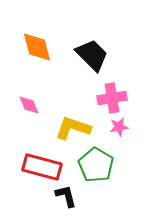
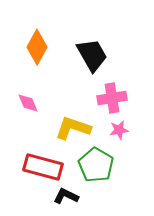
orange diamond: rotated 44 degrees clockwise
black trapezoid: rotated 15 degrees clockwise
pink diamond: moved 1 px left, 2 px up
pink star: moved 3 px down
red rectangle: moved 1 px right
black L-shape: rotated 50 degrees counterclockwise
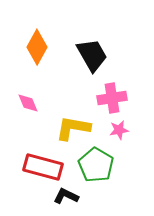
yellow L-shape: rotated 9 degrees counterclockwise
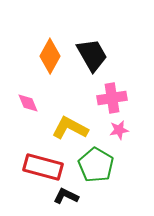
orange diamond: moved 13 px right, 9 px down
yellow L-shape: moved 3 px left; rotated 18 degrees clockwise
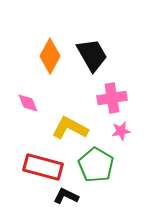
pink star: moved 2 px right, 1 px down
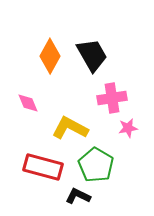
pink star: moved 7 px right, 3 px up
black L-shape: moved 12 px right
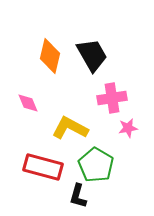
orange diamond: rotated 16 degrees counterclockwise
black L-shape: rotated 100 degrees counterclockwise
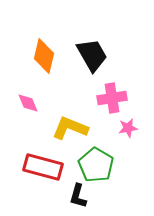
orange diamond: moved 6 px left
yellow L-shape: rotated 6 degrees counterclockwise
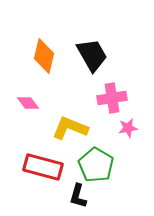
pink diamond: rotated 15 degrees counterclockwise
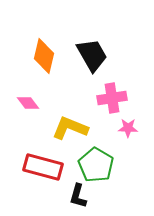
pink star: rotated 12 degrees clockwise
